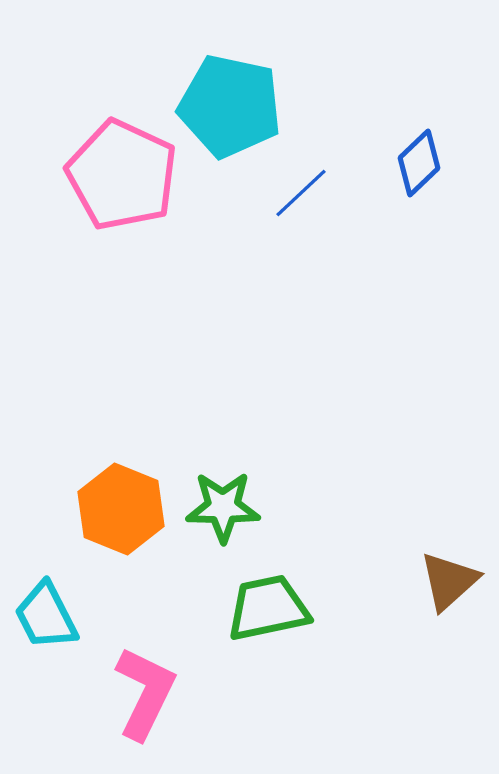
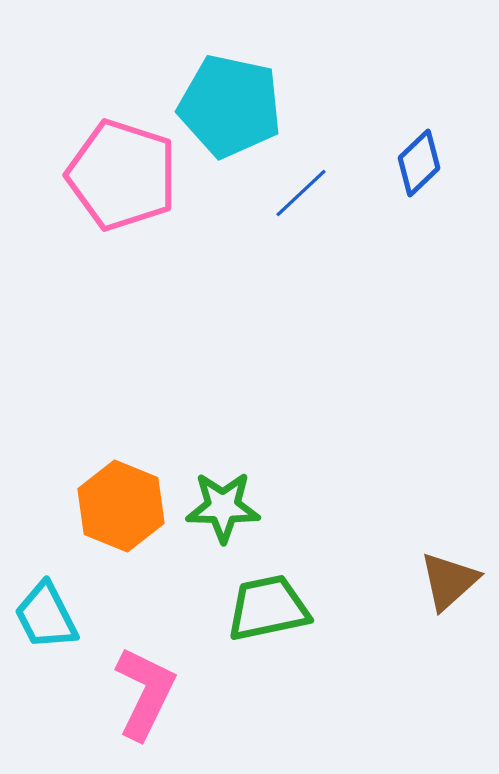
pink pentagon: rotated 7 degrees counterclockwise
orange hexagon: moved 3 px up
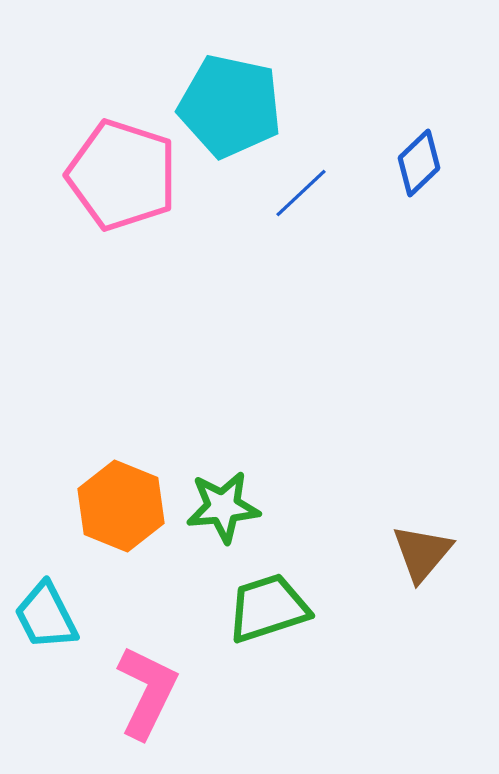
green star: rotated 6 degrees counterclockwise
brown triangle: moved 27 px left, 28 px up; rotated 8 degrees counterclockwise
green trapezoid: rotated 6 degrees counterclockwise
pink L-shape: moved 2 px right, 1 px up
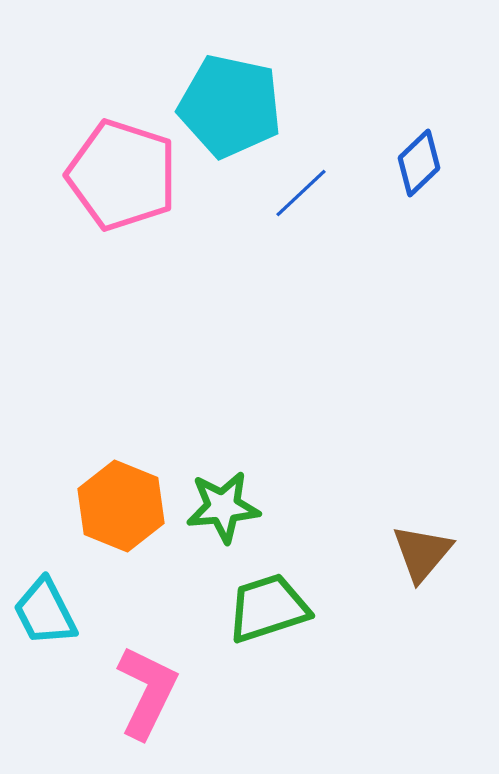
cyan trapezoid: moved 1 px left, 4 px up
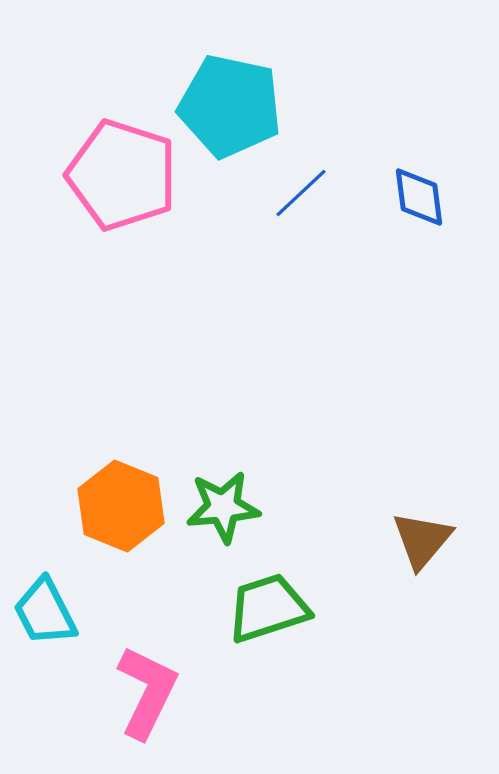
blue diamond: moved 34 px down; rotated 54 degrees counterclockwise
brown triangle: moved 13 px up
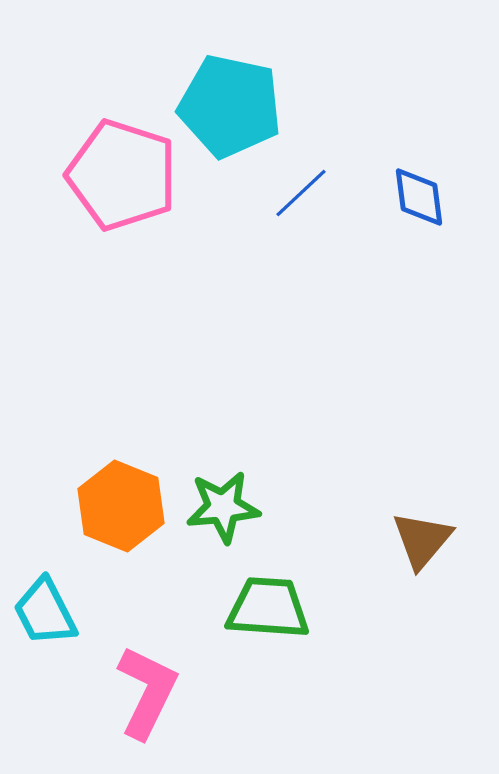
green trapezoid: rotated 22 degrees clockwise
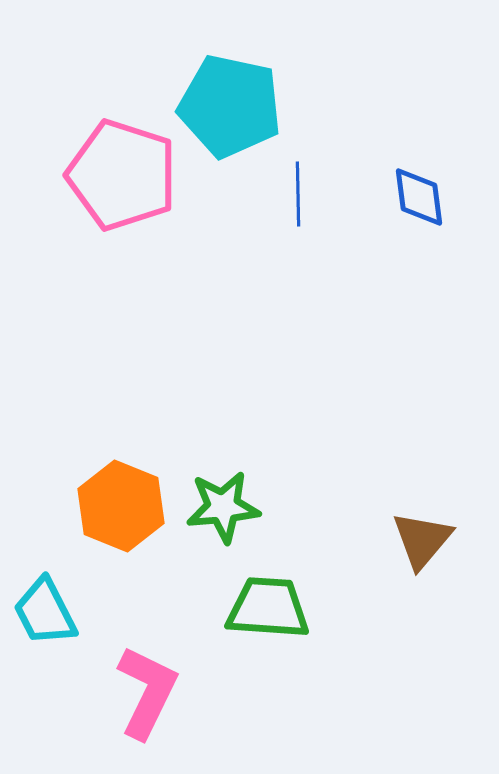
blue line: moved 3 px left, 1 px down; rotated 48 degrees counterclockwise
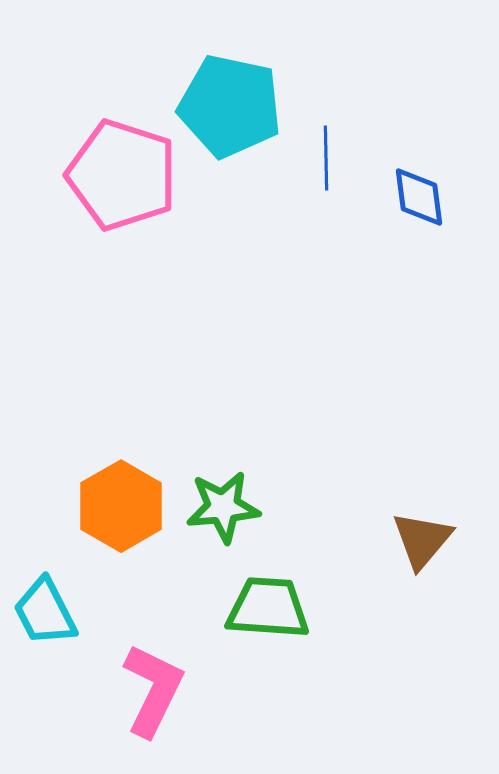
blue line: moved 28 px right, 36 px up
orange hexagon: rotated 8 degrees clockwise
pink L-shape: moved 6 px right, 2 px up
